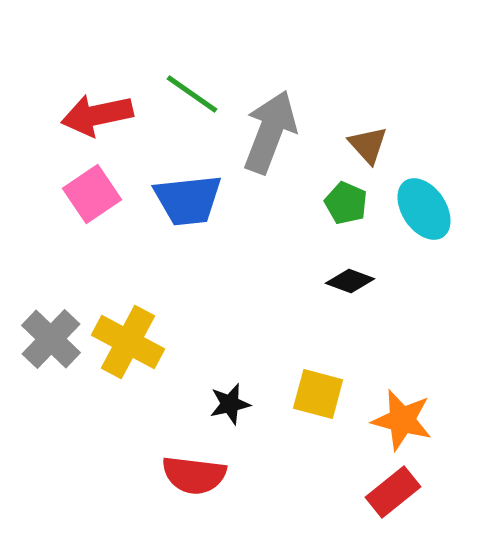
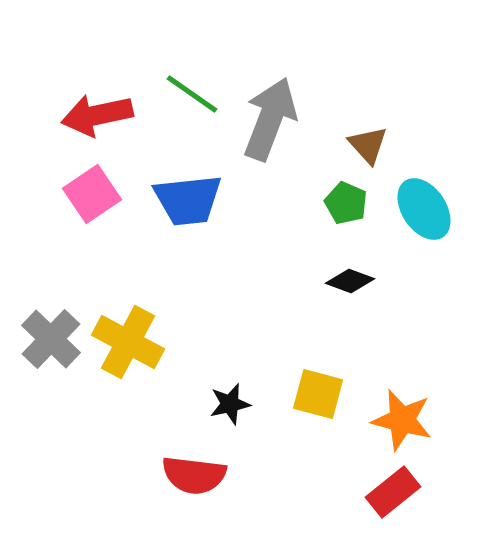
gray arrow: moved 13 px up
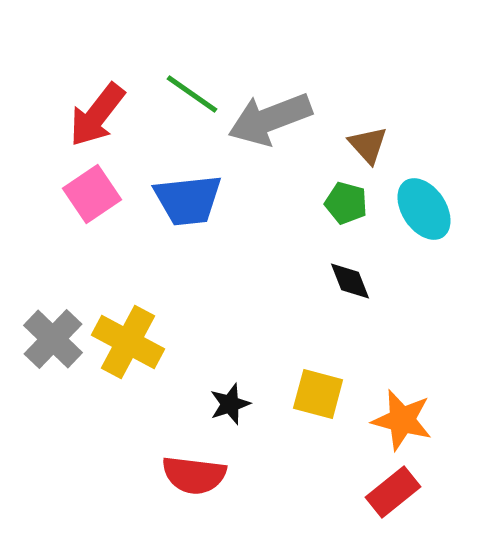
red arrow: rotated 40 degrees counterclockwise
gray arrow: rotated 132 degrees counterclockwise
green pentagon: rotated 9 degrees counterclockwise
black diamond: rotated 48 degrees clockwise
gray cross: moved 2 px right
black star: rotated 6 degrees counterclockwise
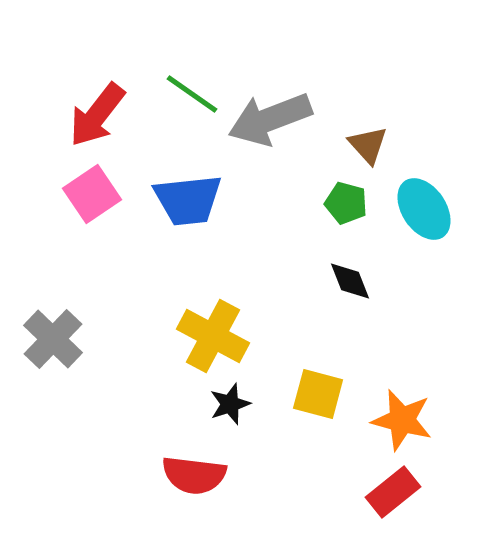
yellow cross: moved 85 px right, 6 px up
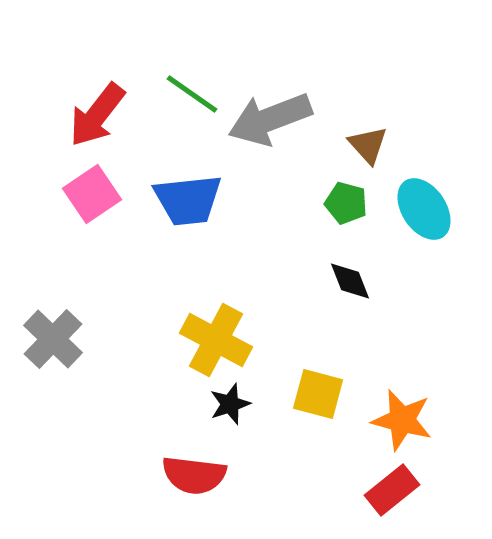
yellow cross: moved 3 px right, 4 px down
red rectangle: moved 1 px left, 2 px up
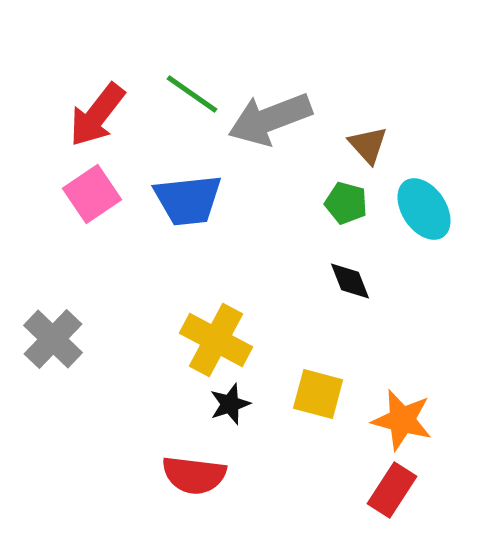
red rectangle: rotated 18 degrees counterclockwise
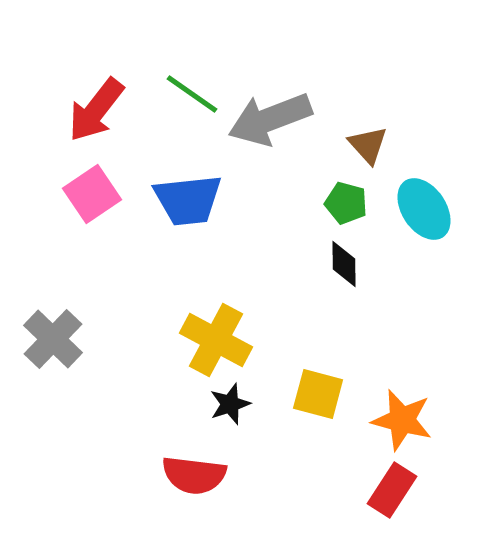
red arrow: moved 1 px left, 5 px up
black diamond: moved 6 px left, 17 px up; rotated 21 degrees clockwise
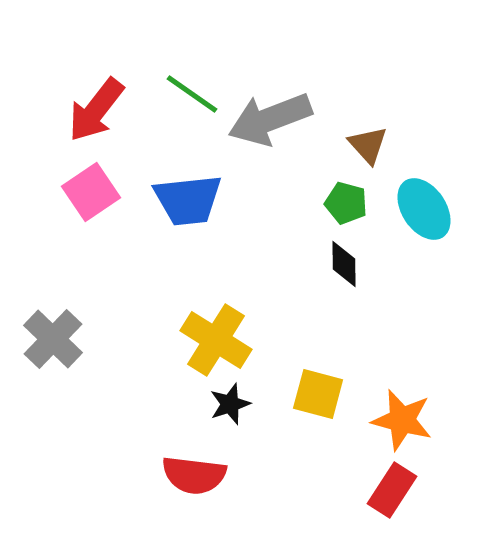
pink square: moved 1 px left, 2 px up
yellow cross: rotated 4 degrees clockwise
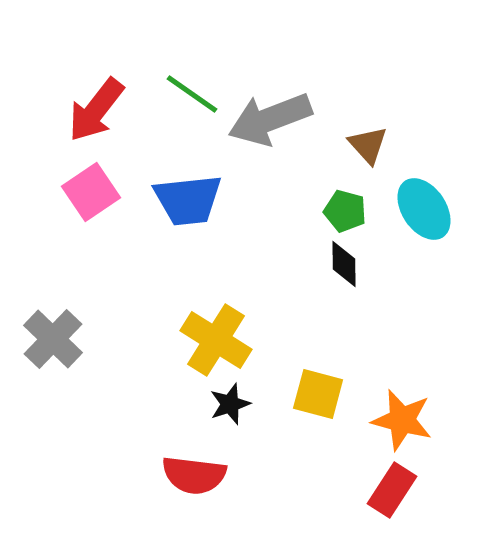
green pentagon: moved 1 px left, 8 px down
